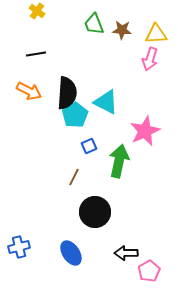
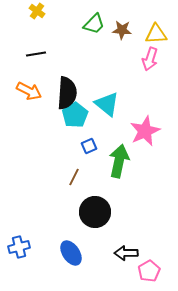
green trapezoid: rotated 115 degrees counterclockwise
cyan triangle: moved 1 px right, 2 px down; rotated 12 degrees clockwise
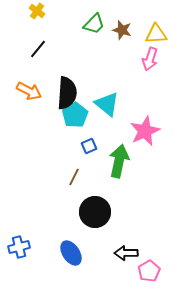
brown star: rotated 12 degrees clockwise
black line: moved 2 px right, 5 px up; rotated 42 degrees counterclockwise
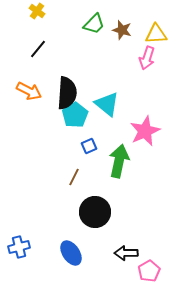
pink arrow: moved 3 px left, 1 px up
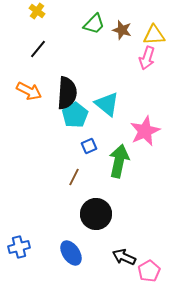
yellow triangle: moved 2 px left, 1 px down
black circle: moved 1 px right, 2 px down
black arrow: moved 2 px left, 4 px down; rotated 25 degrees clockwise
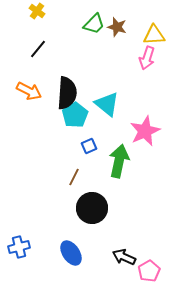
brown star: moved 5 px left, 3 px up
black circle: moved 4 px left, 6 px up
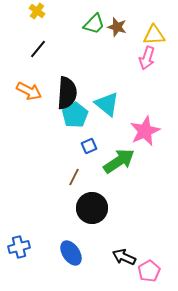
green arrow: rotated 44 degrees clockwise
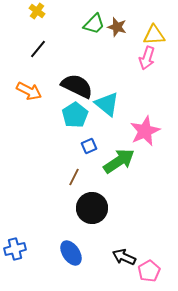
black semicircle: moved 10 px right, 7 px up; rotated 68 degrees counterclockwise
blue cross: moved 4 px left, 2 px down
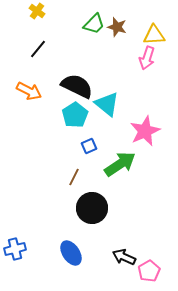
green arrow: moved 1 px right, 3 px down
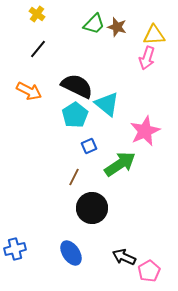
yellow cross: moved 3 px down
